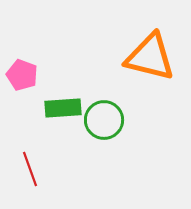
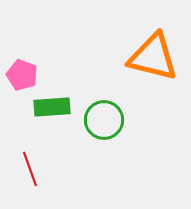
orange triangle: moved 3 px right
green rectangle: moved 11 px left, 1 px up
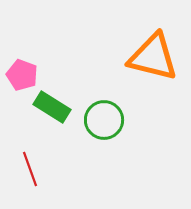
green rectangle: rotated 36 degrees clockwise
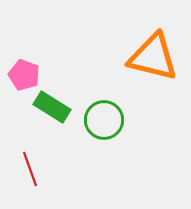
pink pentagon: moved 2 px right
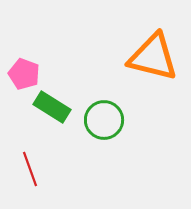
pink pentagon: moved 1 px up
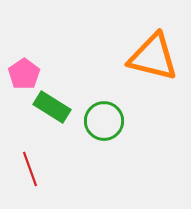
pink pentagon: rotated 16 degrees clockwise
green circle: moved 1 px down
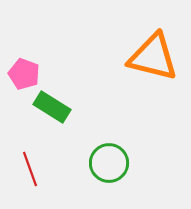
pink pentagon: rotated 16 degrees counterclockwise
green circle: moved 5 px right, 42 px down
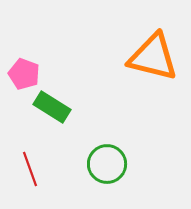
green circle: moved 2 px left, 1 px down
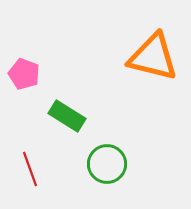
green rectangle: moved 15 px right, 9 px down
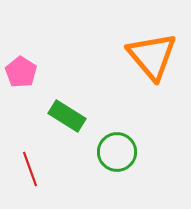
orange triangle: moved 1 px left, 1 px up; rotated 36 degrees clockwise
pink pentagon: moved 3 px left, 2 px up; rotated 12 degrees clockwise
green circle: moved 10 px right, 12 px up
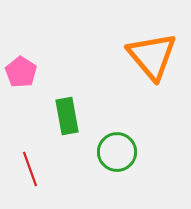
green rectangle: rotated 48 degrees clockwise
